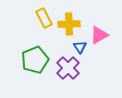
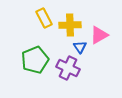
yellow cross: moved 1 px right, 1 px down
purple cross: rotated 20 degrees counterclockwise
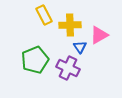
yellow rectangle: moved 3 px up
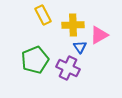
yellow rectangle: moved 1 px left
yellow cross: moved 3 px right
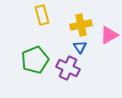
yellow rectangle: moved 1 px left; rotated 12 degrees clockwise
yellow cross: moved 8 px right; rotated 10 degrees counterclockwise
pink triangle: moved 10 px right
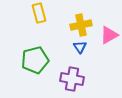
yellow rectangle: moved 3 px left, 2 px up
green pentagon: rotated 8 degrees clockwise
purple cross: moved 4 px right, 11 px down; rotated 15 degrees counterclockwise
